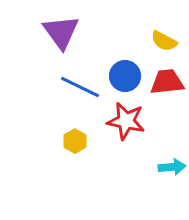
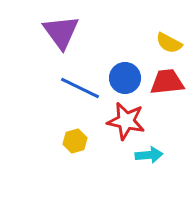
yellow semicircle: moved 5 px right, 2 px down
blue circle: moved 2 px down
blue line: moved 1 px down
yellow hexagon: rotated 15 degrees clockwise
cyan arrow: moved 23 px left, 12 px up
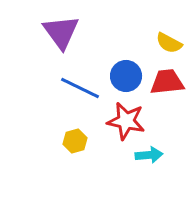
blue circle: moved 1 px right, 2 px up
